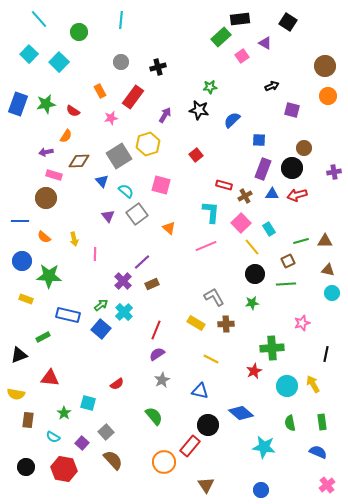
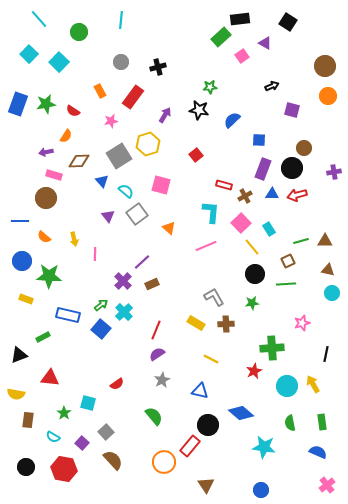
pink star at (111, 118): moved 3 px down
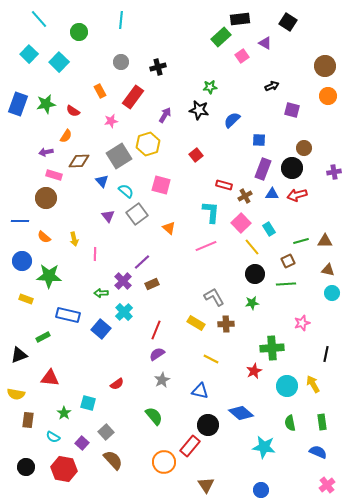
green arrow at (101, 305): moved 12 px up; rotated 144 degrees counterclockwise
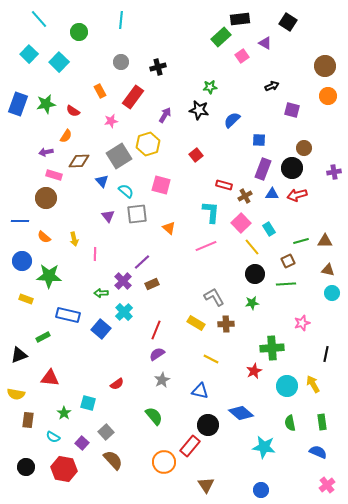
gray square at (137, 214): rotated 30 degrees clockwise
